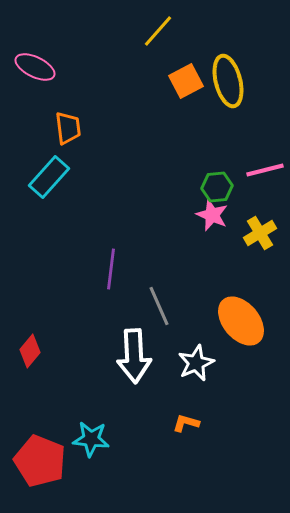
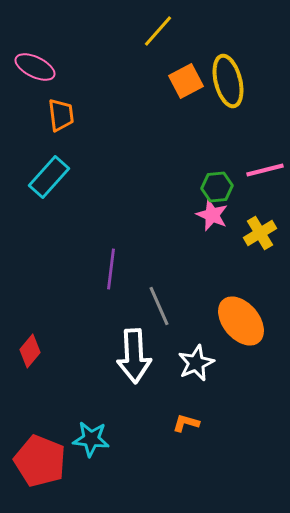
orange trapezoid: moved 7 px left, 13 px up
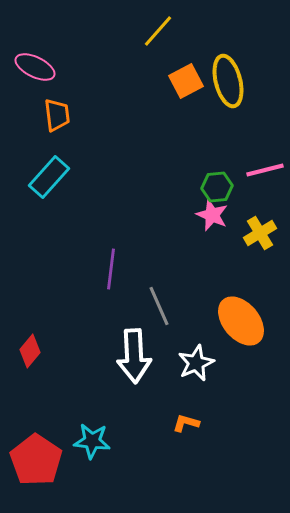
orange trapezoid: moved 4 px left
cyan star: moved 1 px right, 2 px down
red pentagon: moved 4 px left, 1 px up; rotated 12 degrees clockwise
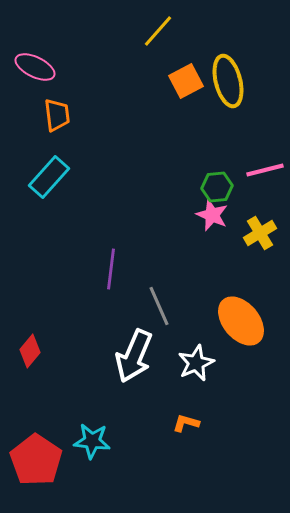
white arrow: rotated 26 degrees clockwise
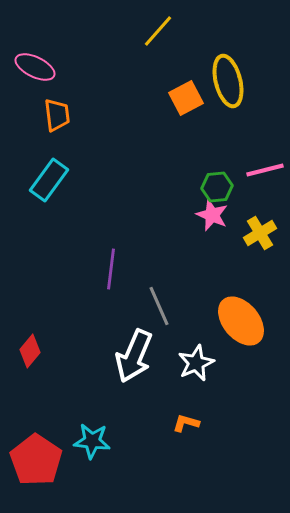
orange square: moved 17 px down
cyan rectangle: moved 3 px down; rotated 6 degrees counterclockwise
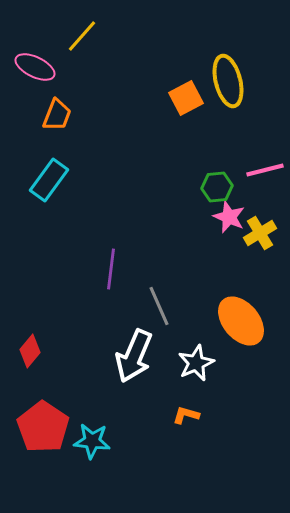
yellow line: moved 76 px left, 5 px down
orange trapezoid: rotated 28 degrees clockwise
pink star: moved 17 px right, 2 px down
orange L-shape: moved 8 px up
red pentagon: moved 7 px right, 33 px up
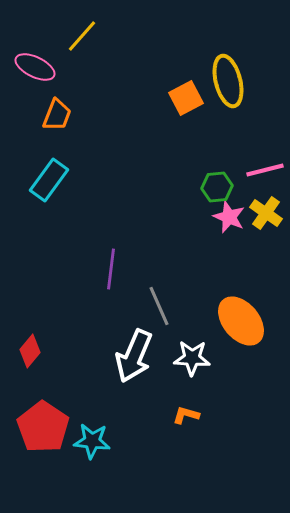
yellow cross: moved 6 px right, 20 px up; rotated 24 degrees counterclockwise
white star: moved 4 px left, 5 px up; rotated 27 degrees clockwise
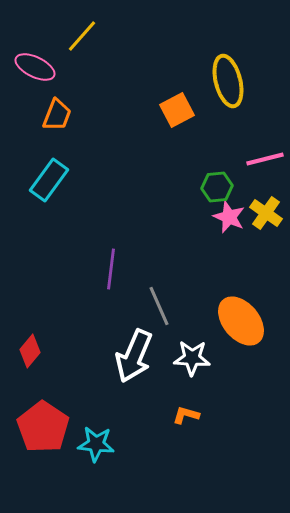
orange square: moved 9 px left, 12 px down
pink line: moved 11 px up
cyan star: moved 4 px right, 3 px down
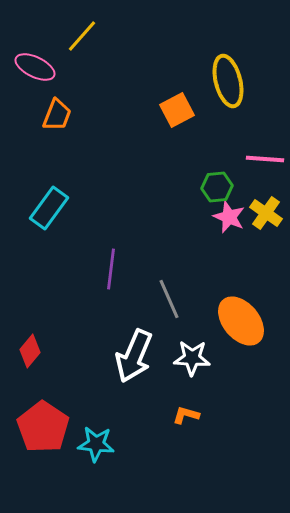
pink line: rotated 18 degrees clockwise
cyan rectangle: moved 28 px down
gray line: moved 10 px right, 7 px up
